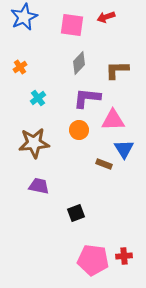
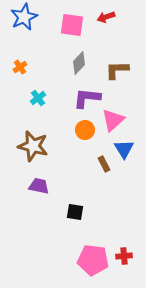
pink triangle: rotated 40 degrees counterclockwise
orange circle: moved 6 px right
brown star: moved 1 px left, 3 px down; rotated 20 degrees clockwise
brown rectangle: rotated 42 degrees clockwise
black square: moved 1 px left, 1 px up; rotated 30 degrees clockwise
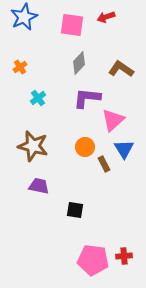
brown L-shape: moved 4 px right, 1 px up; rotated 35 degrees clockwise
orange circle: moved 17 px down
black square: moved 2 px up
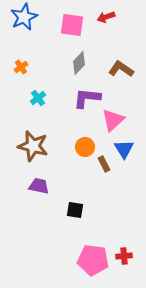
orange cross: moved 1 px right
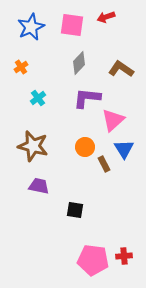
blue star: moved 7 px right, 10 px down
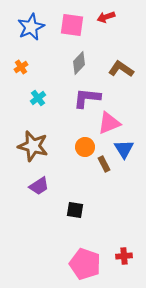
pink triangle: moved 4 px left, 3 px down; rotated 20 degrees clockwise
purple trapezoid: rotated 135 degrees clockwise
pink pentagon: moved 8 px left, 4 px down; rotated 12 degrees clockwise
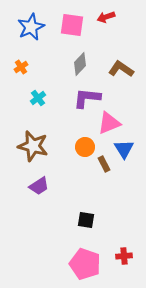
gray diamond: moved 1 px right, 1 px down
black square: moved 11 px right, 10 px down
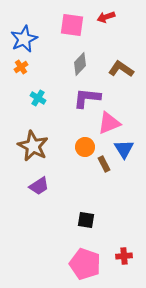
blue star: moved 7 px left, 12 px down
cyan cross: rotated 21 degrees counterclockwise
brown star: rotated 12 degrees clockwise
